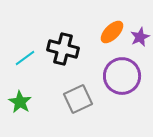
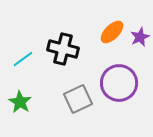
cyan line: moved 2 px left, 1 px down
purple circle: moved 3 px left, 7 px down
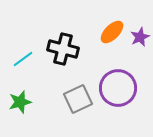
purple circle: moved 1 px left, 5 px down
green star: rotated 25 degrees clockwise
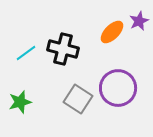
purple star: moved 1 px left, 16 px up
cyan line: moved 3 px right, 6 px up
gray square: rotated 32 degrees counterclockwise
